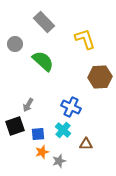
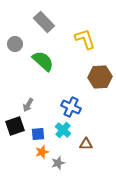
gray star: moved 1 px left, 2 px down
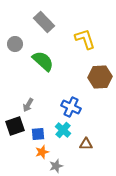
gray star: moved 2 px left, 3 px down
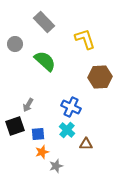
green semicircle: moved 2 px right
cyan cross: moved 4 px right
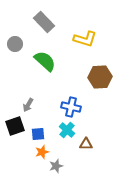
yellow L-shape: rotated 125 degrees clockwise
blue cross: rotated 12 degrees counterclockwise
